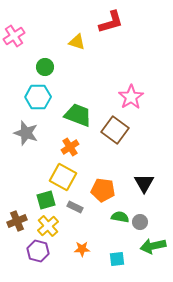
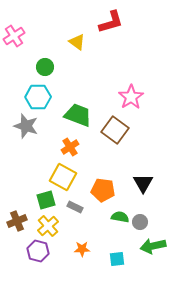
yellow triangle: rotated 18 degrees clockwise
gray star: moved 7 px up
black triangle: moved 1 px left
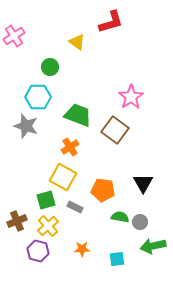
green circle: moved 5 px right
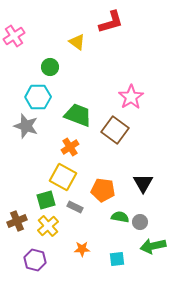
purple hexagon: moved 3 px left, 9 px down
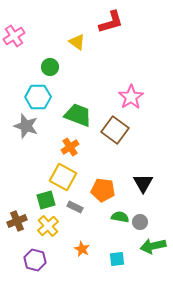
orange star: rotated 28 degrees clockwise
